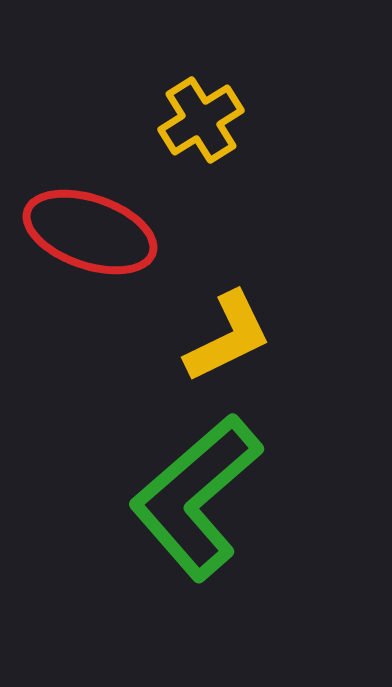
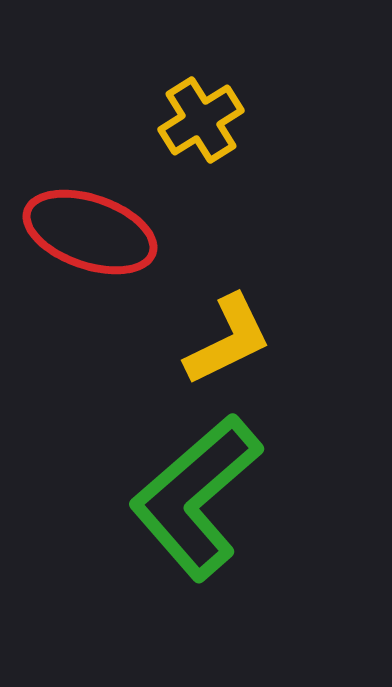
yellow L-shape: moved 3 px down
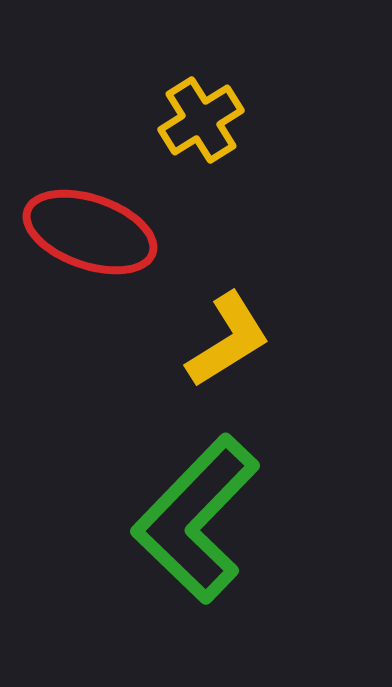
yellow L-shape: rotated 6 degrees counterclockwise
green L-shape: moved 22 px down; rotated 5 degrees counterclockwise
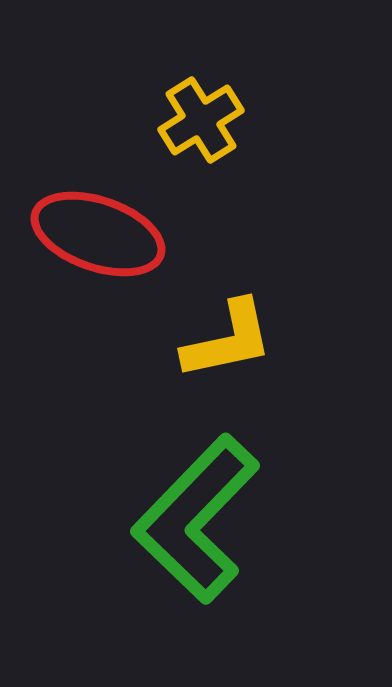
red ellipse: moved 8 px right, 2 px down
yellow L-shape: rotated 20 degrees clockwise
